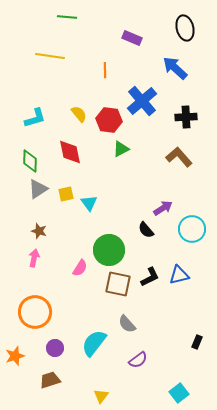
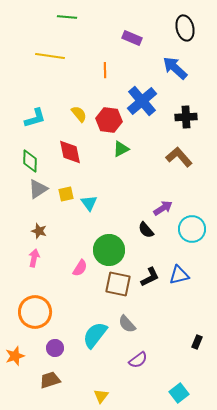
cyan semicircle: moved 1 px right, 8 px up
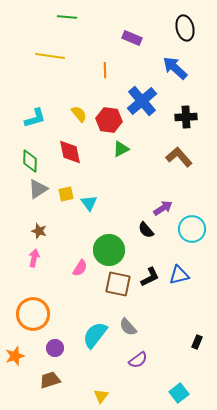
orange circle: moved 2 px left, 2 px down
gray semicircle: moved 1 px right, 3 px down
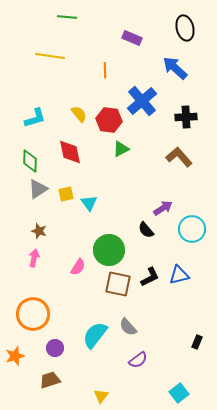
pink semicircle: moved 2 px left, 1 px up
